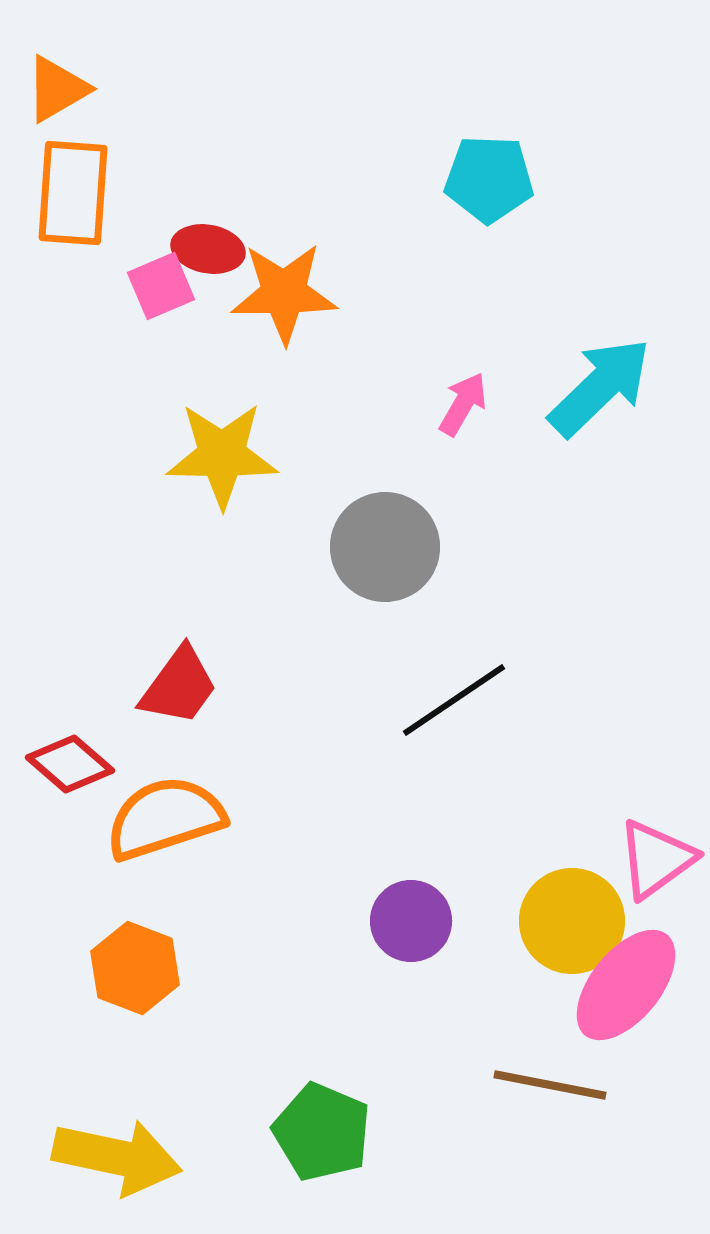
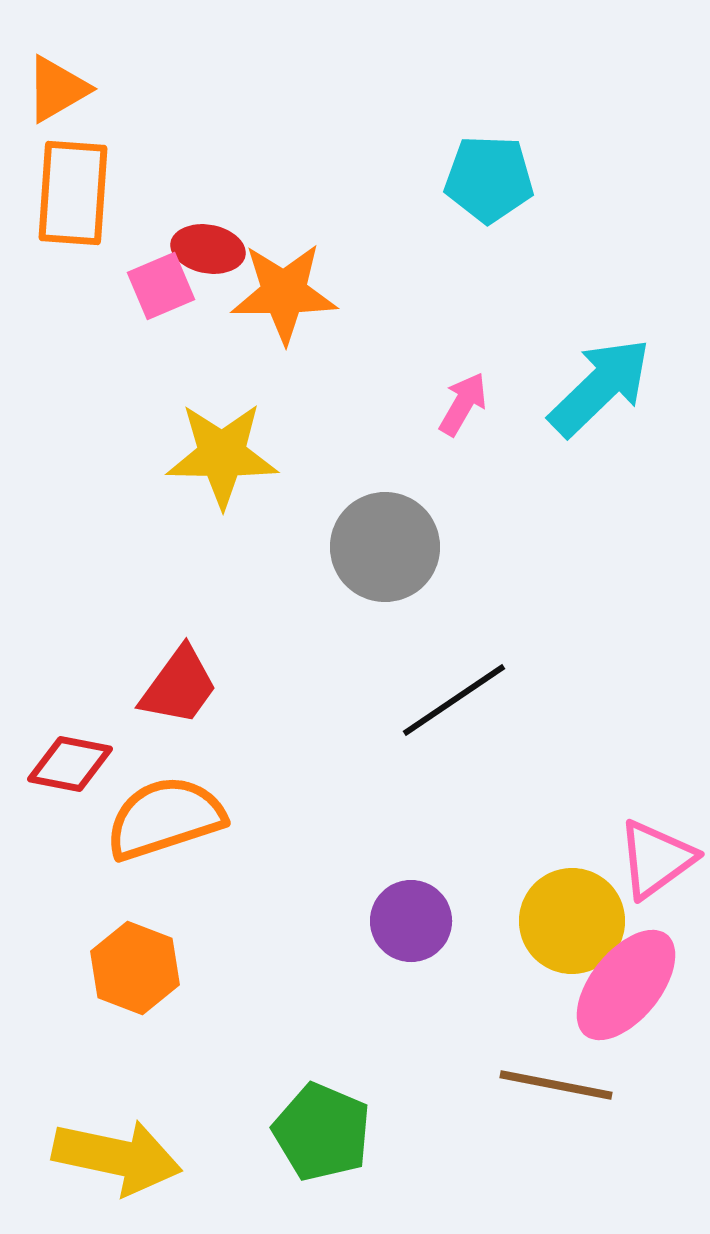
red diamond: rotated 30 degrees counterclockwise
brown line: moved 6 px right
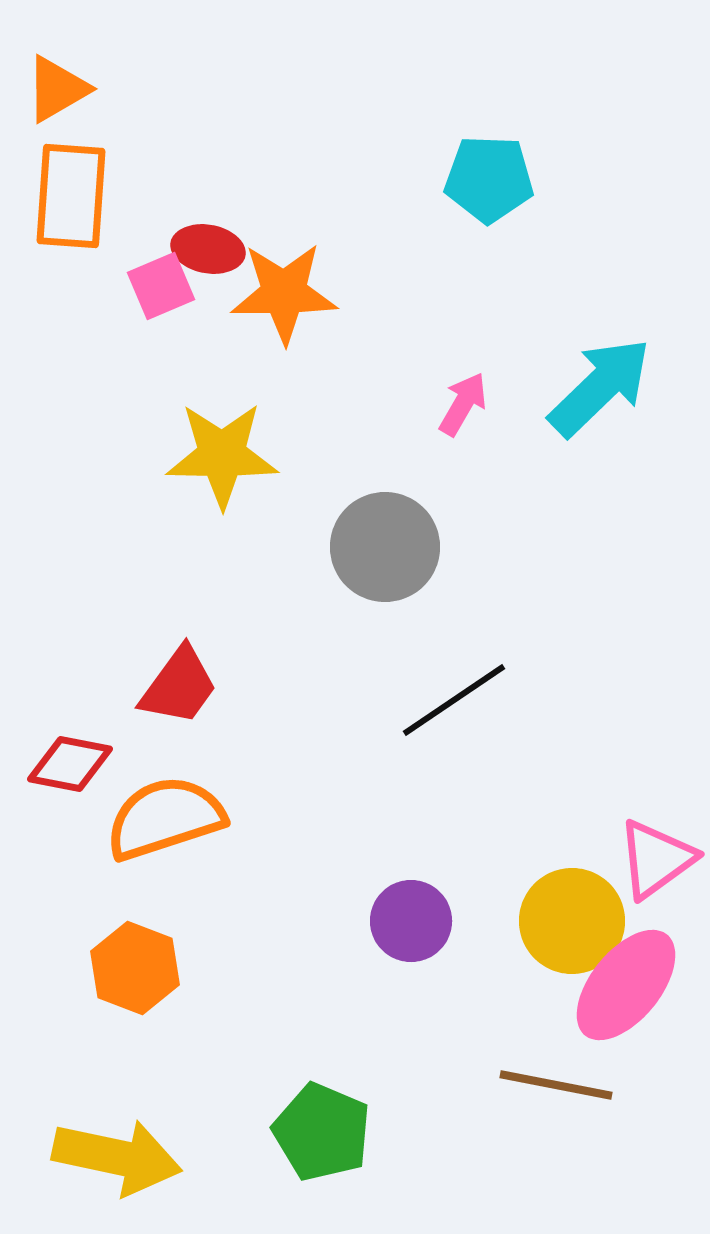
orange rectangle: moved 2 px left, 3 px down
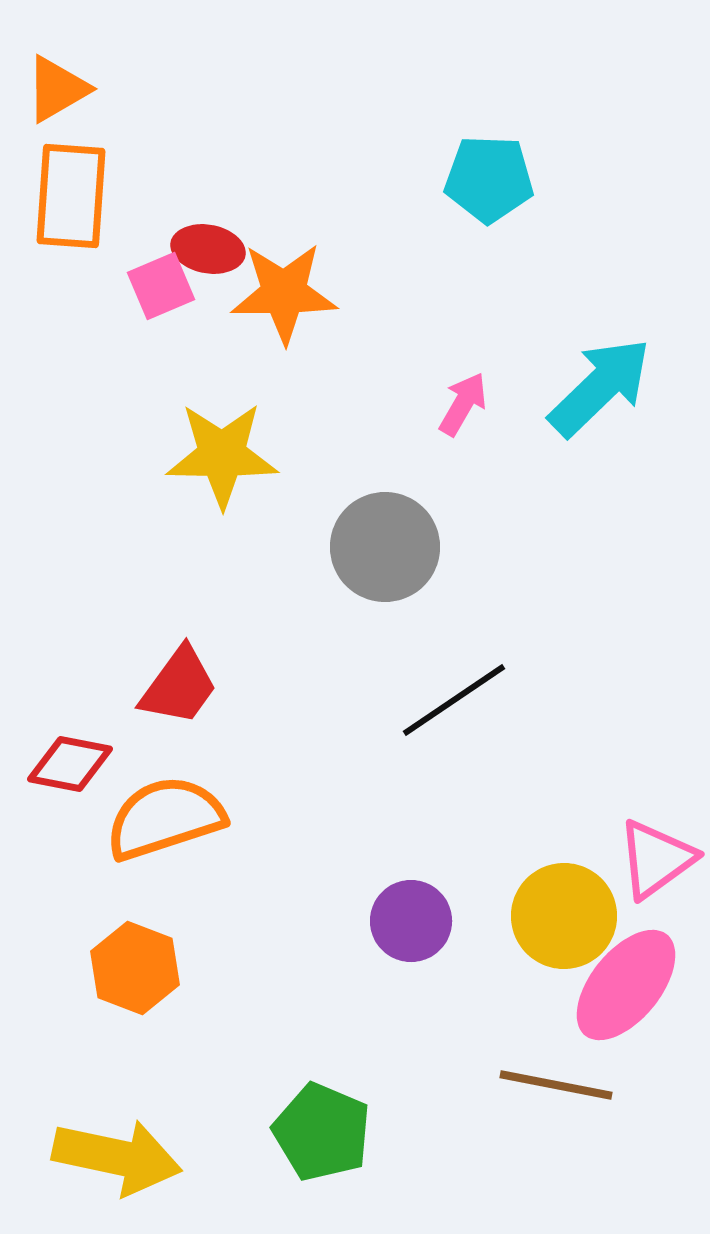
yellow circle: moved 8 px left, 5 px up
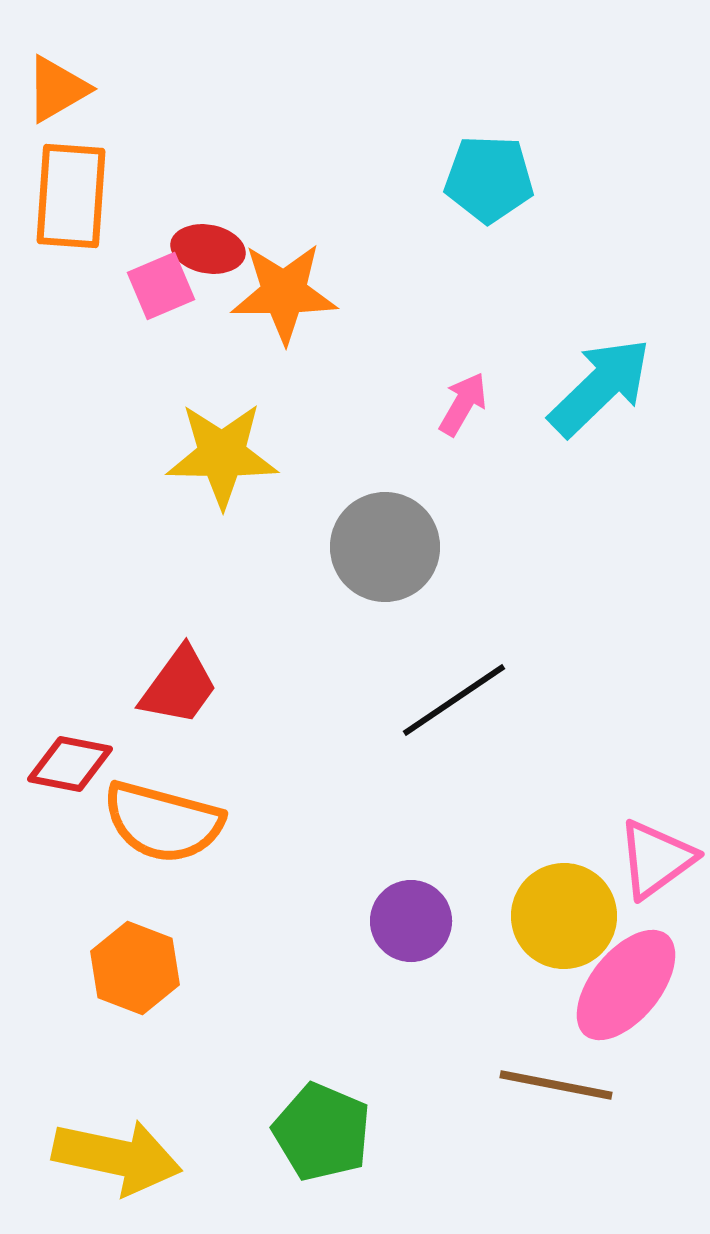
orange semicircle: moved 2 px left, 4 px down; rotated 147 degrees counterclockwise
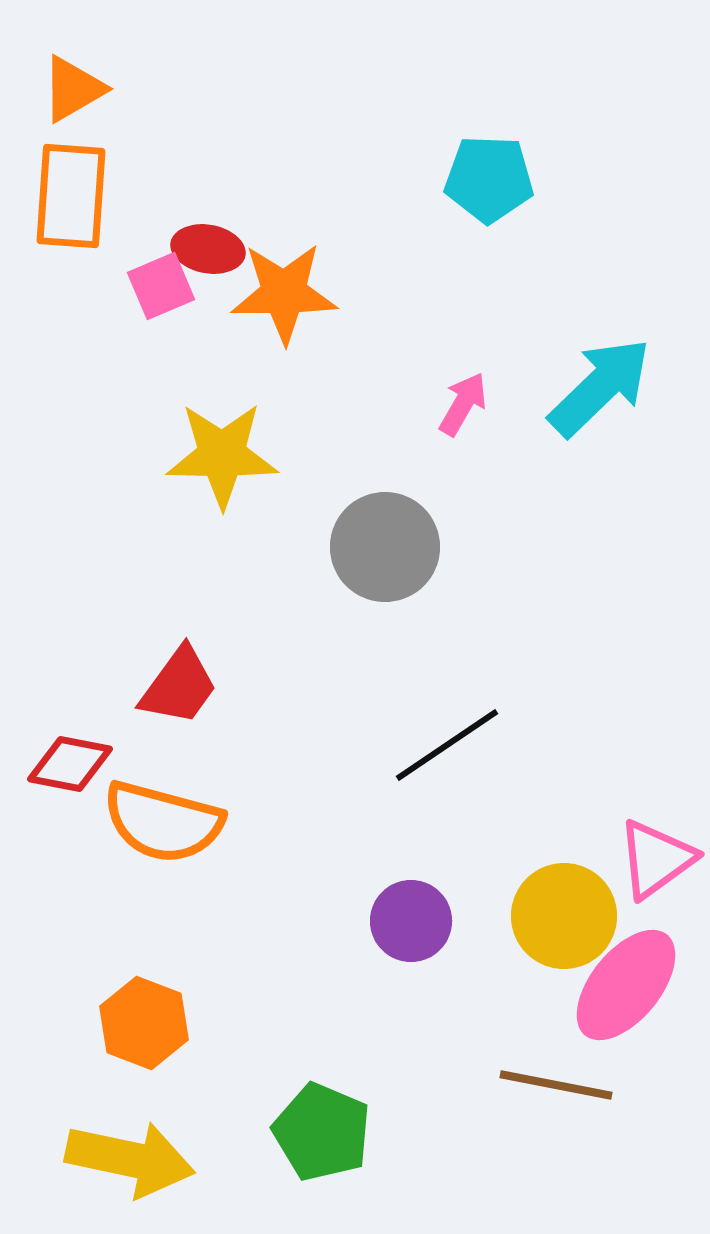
orange triangle: moved 16 px right
black line: moved 7 px left, 45 px down
orange hexagon: moved 9 px right, 55 px down
yellow arrow: moved 13 px right, 2 px down
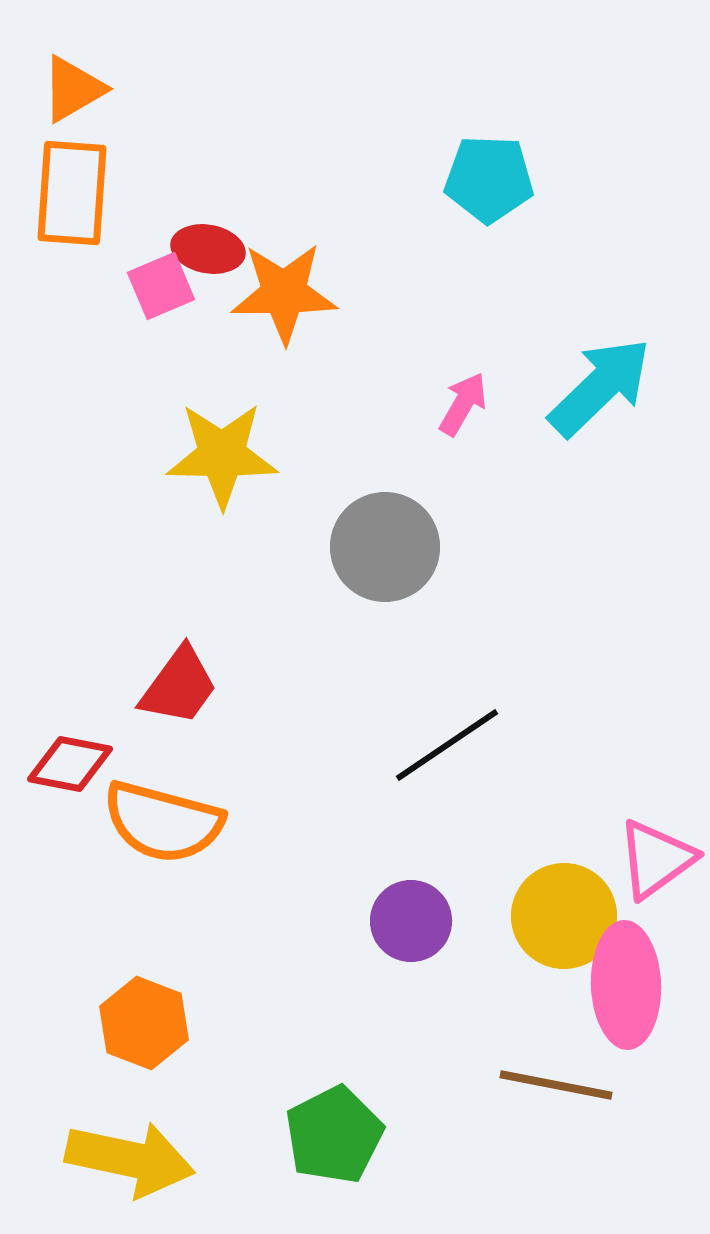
orange rectangle: moved 1 px right, 3 px up
pink ellipse: rotated 41 degrees counterclockwise
green pentagon: moved 12 px right, 3 px down; rotated 22 degrees clockwise
